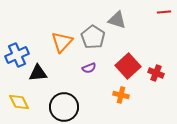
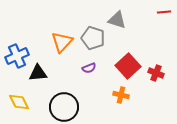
gray pentagon: moved 1 px down; rotated 15 degrees counterclockwise
blue cross: moved 1 px down
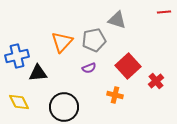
gray pentagon: moved 1 px right, 2 px down; rotated 30 degrees counterclockwise
blue cross: rotated 10 degrees clockwise
red cross: moved 8 px down; rotated 28 degrees clockwise
orange cross: moved 6 px left
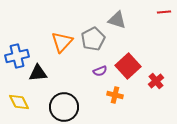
gray pentagon: moved 1 px left, 1 px up; rotated 15 degrees counterclockwise
purple semicircle: moved 11 px right, 3 px down
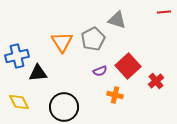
orange triangle: rotated 15 degrees counterclockwise
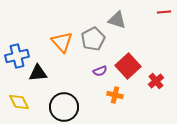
orange triangle: rotated 10 degrees counterclockwise
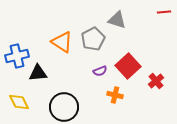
orange triangle: rotated 15 degrees counterclockwise
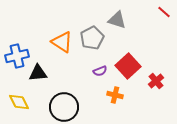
red line: rotated 48 degrees clockwise
gray pentagon: moved 1 px left, 1 px up
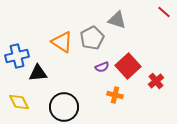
purple semicircle: moved 2 px right, 4 px up
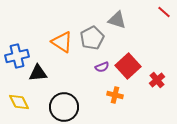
red cross: moved 1 px right, 1 px up
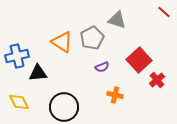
red square: moved 11 px right, 6 px up
